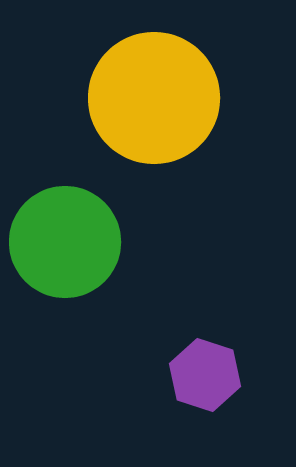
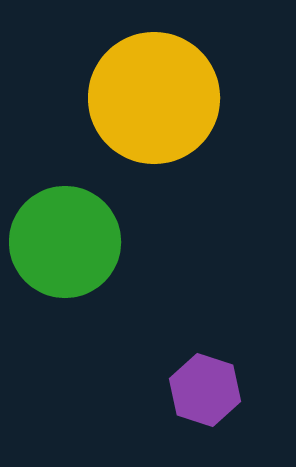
purple hexagon: moved 15 px down
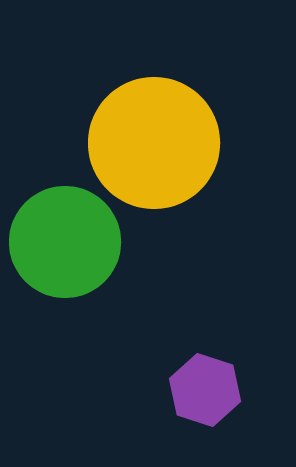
yellow circle: moved 45 px down
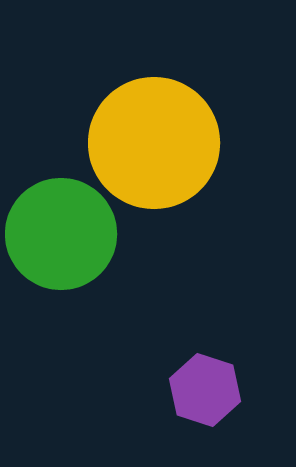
green circle: moved 4 px left, 8 px up
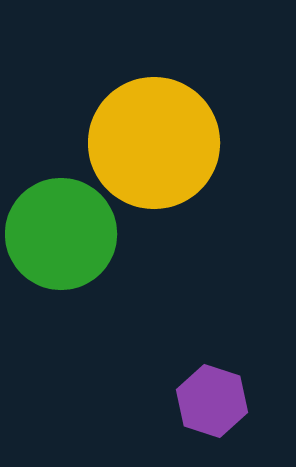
purple hexagon: moved 7 px right, 11 px down
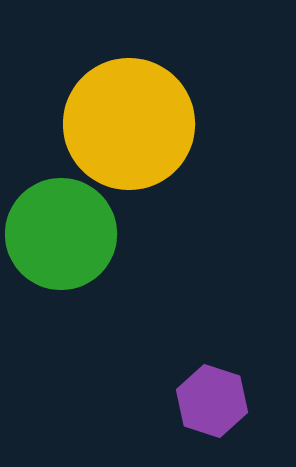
yellow circle: moved 25 px left, 19 px up
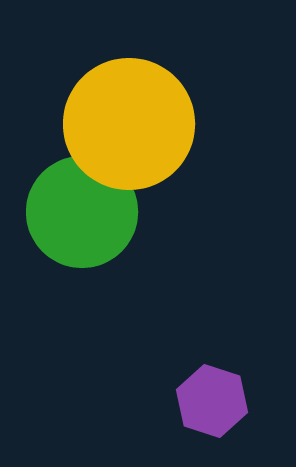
green circle: moved 21 px right, 22 px up
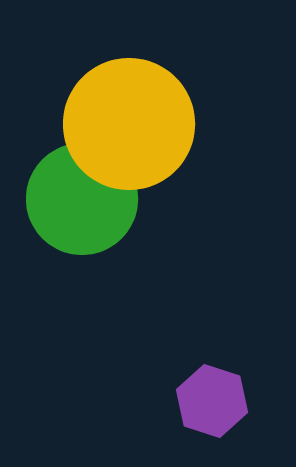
green circle: moved 13 px up
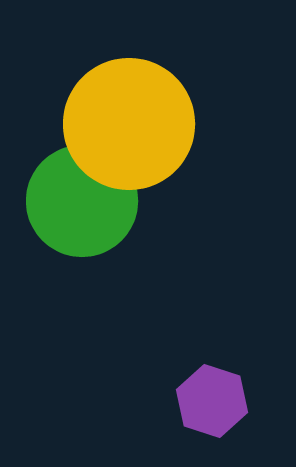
green circle: moved 2 px down
